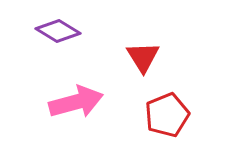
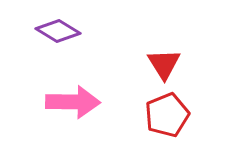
red triangle: moved 21 px right, 7 px down
pink arrow: moved 3 px left; rotated 16 degrees clockwise
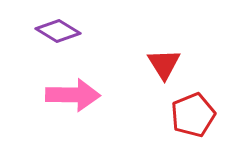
pink arrow: moved 7 px up
red pentagon: moved 26 px right
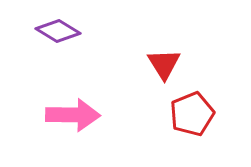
pink arrow: moved 20 px down
red pentagon: moved 1 px left, 1 px up
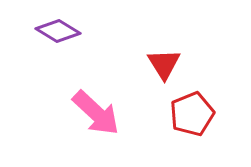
pink arrow: moved 23 px right, 2 px up; rotated 42 degrees clockwise
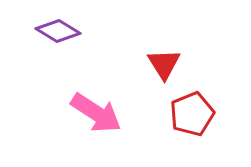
pink arrow: rotated 10 degrees counterclockwise
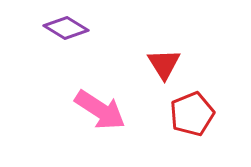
purple diamond: moved 8 px right, 3 px up
pink arrow: moved 4 px right, 3 px up
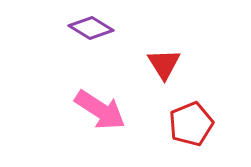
purple diamond: moved 25 px right
red pentagon: moved 1 px left, 10 px down
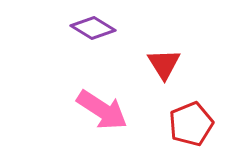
purple diamond: moved 2 px right
pink arrow: moved 2 px right
